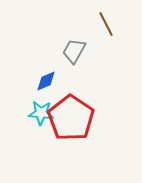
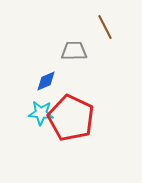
brown line: moved 1 px left, 3 px down
gray trapezoid: rotated 60 degrees clockwise
red pentagon: rotated 9 degrees counterclockwise
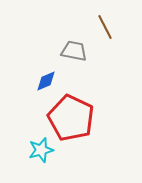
gray trapezoid: rotated 12 degrees clockwise
cyan star: moved 37 px down; rotated 20 degrees counterclockwise
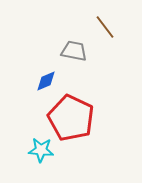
brown line: rotated 10 degrees counterclockwise
cyan star: rotated 20 degrees clockwise
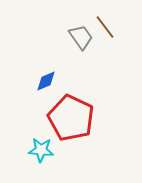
gray trapezoid: moved 7 px right, 14 px up; rotated 44 degrees clockwise
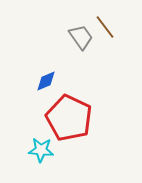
red pentagon: moved 2 px left
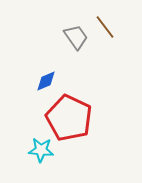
gray trapezoid: moved 5 px left
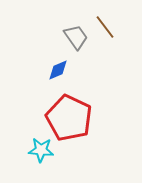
blue diamond: moved 12 px right, 11 px up
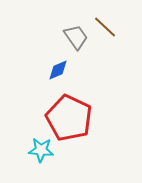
brown line: rotated 10 degrees counterclockwise
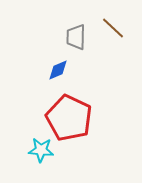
brown line: moved 8 px right, 1 px down
gray trapezoid: rotated 144 degrees counterclockwise
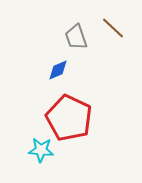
gray trapezoid: rotated 20 degrees counterclockwise
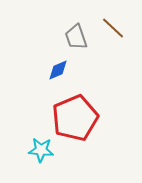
red pentagon: moved 6 px right; rotated 24 degrees clockwise
